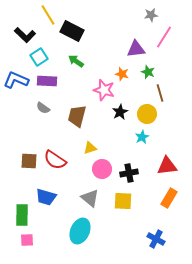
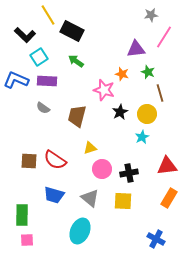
blue trapezoid: moved 8 px right, 2 px up
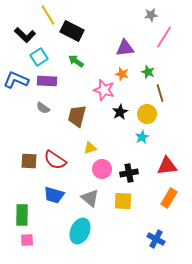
purple triangle: moved 11 px left, 1 px up
